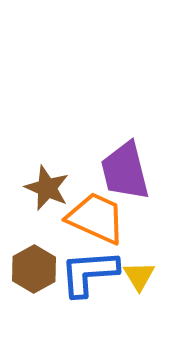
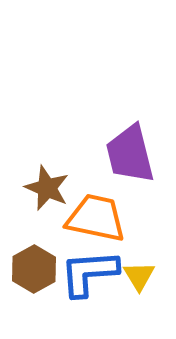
purple trapezoid: moved 5 px right, 17 px up
orange trapezoid: rotated 12 degrees counterclockwise
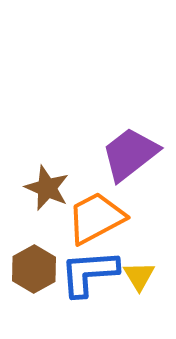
purple trapezoid: rotated 66 degrees clockwise
orange trapezoid: rotated 40 degrees counterclockwise
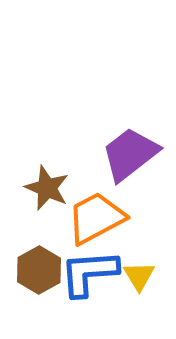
brown hexagon: moved 5 px right, 1 px down
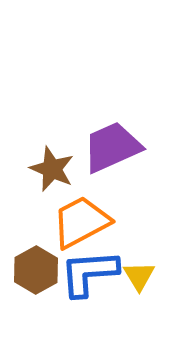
purple trapezoid: moved 18 px left, 7 px up; rotated 14 degrees clockwise
brown star: moved 5 px right, 19 px up
orange trapezoid: moved 15 px left, 4 px down
brown hexagon: moved 3 px left
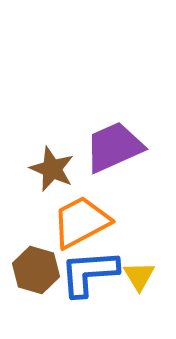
purple trapezoid: moved 2 px right
brown hexagon: rotated 15 degrees counterclockwise
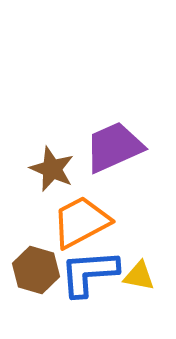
yellow triangle: rotated 48 degrees counterclockwise
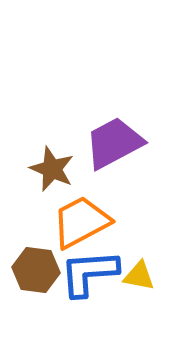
purple trapezoid: moved 4 px up; rotated 4 degrees counterclockwise
brown hexagon: rotated 9 degrees counterclockwise
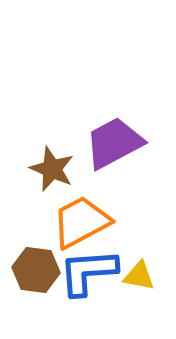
blue L-shape: moved 1 px left, 1 px up
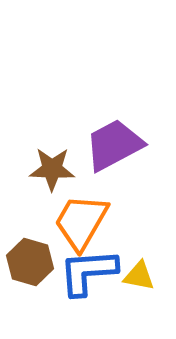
purple trapezoid: moved 2 px down
brown star: rotated 21 degrees counterclockwise
orange trapezoid: rotated 32 degrees counterclockwise
brown hexagon: moved 6 px left, 8 px up; rotated 9 degrees clockwise
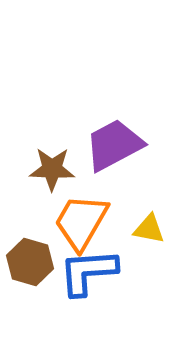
yellow triangle: moved 10 px right, 47 px up
